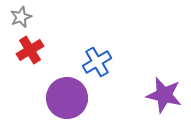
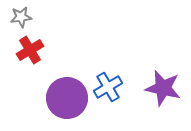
gray star: rotated 15 degrees clockwise
blue cross: moved 11 px right, 25 px down
purple star: moved 1 px left, 7 px up
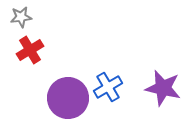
purple circle: moved 1 px right
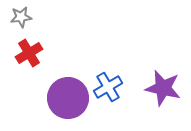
red cross: moved 1 px left, 3 px down
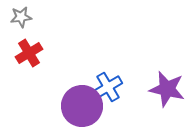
purple star: moved 4 px right, 1 px down
purple circle: moved 14 px right, 8 px down
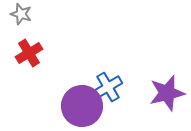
gray star: moved 3 px up; rotated 25 degrees clockwise
purple star: moved 4 px down; rotated 27 degrees counterclockwise
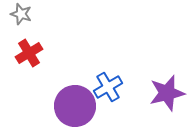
purple circle: moved 7 px left
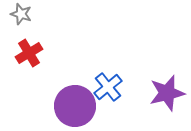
blue cross: rotated 8 degrees counterclockwise
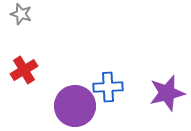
red cross: moved 5 px left, 17 px down
blue cross: rotated 36 degrees clockwise
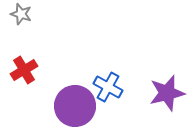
blue cross: rotated 32 degrees clockwise
